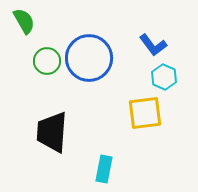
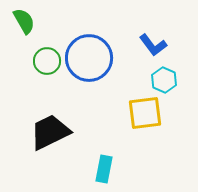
cyan hexagon: moved 3 px down
black trapezoid: moved 2 px left; rotated 60 degrees clockwise
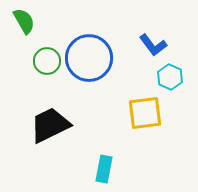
cyan hexagon: moved 6 px right, 3 px up
black trapezoid: moved 7 px up
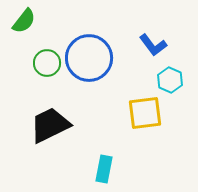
green semicircle: rotated 68 degrees clockwise
green circle: moved 2 px down
cyan hexagon: moved 3 px down
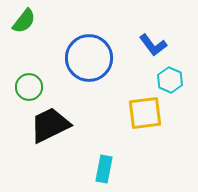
green circle: moved 18 px left, 24 px down
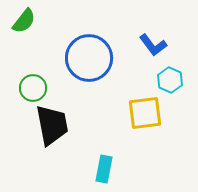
green circle: moved 4 px right, 1 px down
black trapezoid: moved 2 px right; rotated 105 degrees clockwise
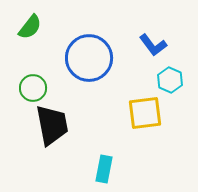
green semicircle: moved 6 px right, 6 px down
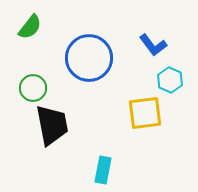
cyan rectangle: moved 1 px left, 1 px down
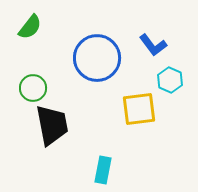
blue circle: moved 8 px right
yellow square: moved 6 px left, 4 px up
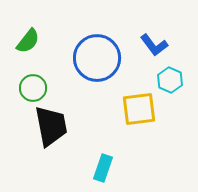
green semicircle: moved 2 px left, 14 px down
blue L-shape: moved 1 px right
black trapezoid: moved 1 px left, 1 px down
cyan rectangle: moved 2 px up; rotated 8 degrees clockwise
